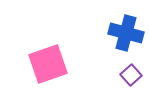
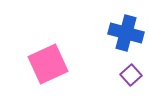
pink square: rotated 6 degrees counterclockwise
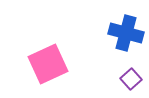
purple square: moved 4 px down
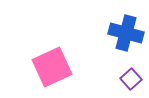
pink square: moved 4 px right, 3 px down
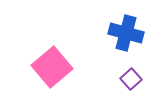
pink square: rotated 15 degrees counterclockwise
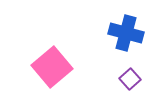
purple square: moved 1 px left
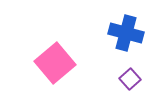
pink square: moved 3 px right, 4 px up
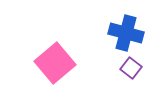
purple square: moved 1 px right, 11 px up; rotated 10 degrees counterclockwise
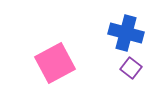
pink square: rotated 12 degrees clockwise
